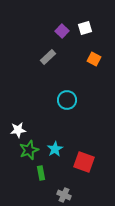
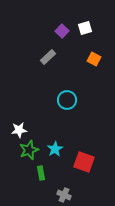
white star: moved 1 px right
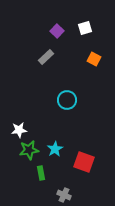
purple square: moved 5 px left
gray rectangle: moved 2 px left
green star: rotated 12 degrees clockwise
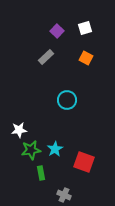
orange square: moved 8 px left, 1 px up
green star: moved 2 px right
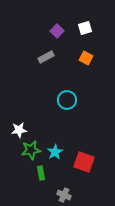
gray rectangle: rotated 14 degrees clockwise
cyan star: moved 3 px down
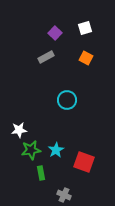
purple square: moved 2 px left, 2 px down
cyan star: moved 1 px right, 2 px up
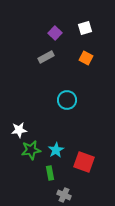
green rectangle: moved 9 px right
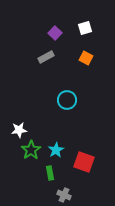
green star: rotated 24 degrees counterclockwise
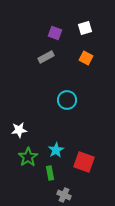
purple square: rotated 24 degrees counterclockwise
green star: moved 3 px left, 7 px down
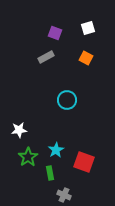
white square: moved 3 px right
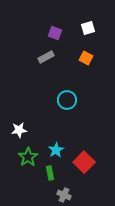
red square: rotated 25 degrees clockwise
